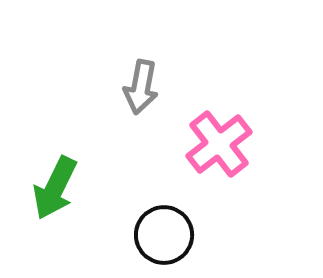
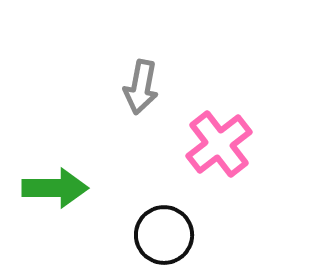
green arrow: rotated 116 degrees counterclockwise
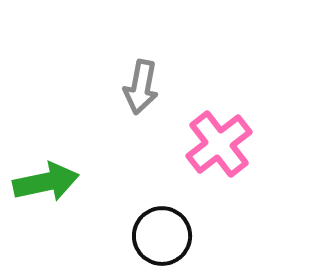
green arrow: moved 9 px left, 6 px up; rotated 12 degrees counterclockwise
black circle: moved 2 px left, 1 px down
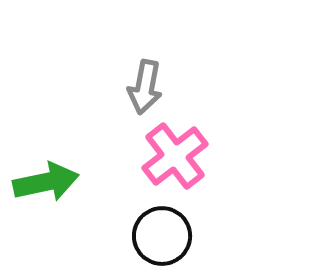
gray arrow: moved 4 px right
pink cross: moved 44 px left, 12 px down
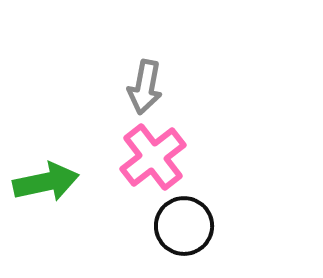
pink cross: moved 22 px left, 1 px down
black circle: moved 22 px right, 10 px up
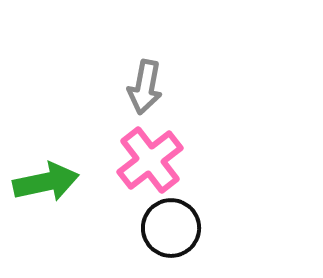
pink cross: moved 3 px left, 3 px down
black circle: moved 13 px left, 2 px down
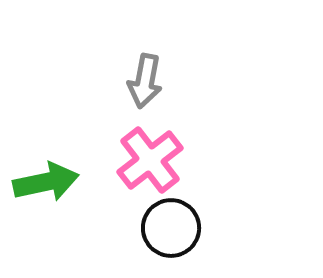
gray arrow: moved 6 px up
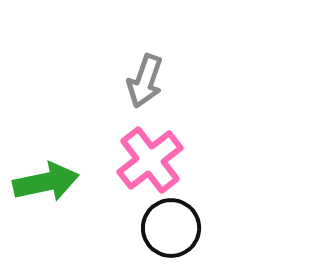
gray arrow: rotated 8 degrees clockwise
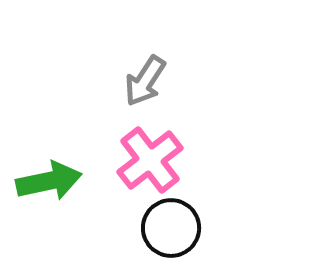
gray arrow: rotated 14 degrees clockwise
green arrow: moved 3 px right, 1 px up
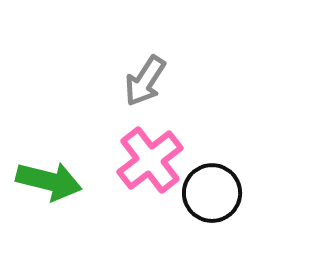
green arrow: rotated 26 degrees clockwise
black circle: moved 41 px right, 35 px up
